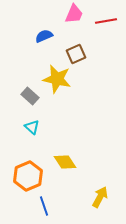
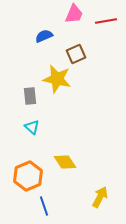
gray rectangle: rotated 42 degrees clockwise
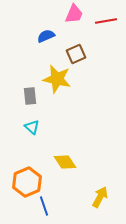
blue semicircle: moved 2 px right
orange hexagon: moved 1 px left, 6 px down
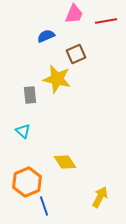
gray rectangle: moved 1 px up
cyan triangle: moved 9 px left, 4 px down
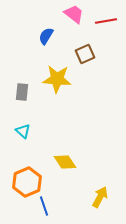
pink trapezoid: rotated 75 degrees counterclockwise
blue semicircle: rotated 36 degrees counterclockwise
brown square: moved 9 px right
yellow star: rotated 8 degrees counterclockwise
gray rectangle: moved 8 px left, 3 px up; rotated 12 degrees clockwise
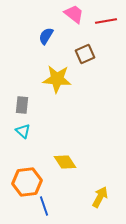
gray rectangle: moved 13 px down
orange hexagon: rotated 16 degrees clockwise
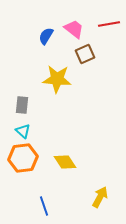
pink trapezoid: moved 15 px down
red line: moved 3 px right, 3 px down
orange hexagon: moved 4 px left, 24 px up
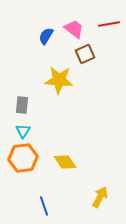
yellow star: moved 2 px right, 1 px down
cyan triangle: rotated 21 degrees clockwise
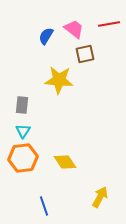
brown square: rotated 12 degrees clockwise
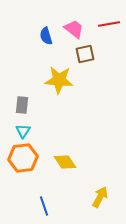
blue semicircle: rotated 48 degrees counterclockwise
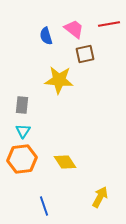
orange hexagon: moved 1 px left, 1 px down
